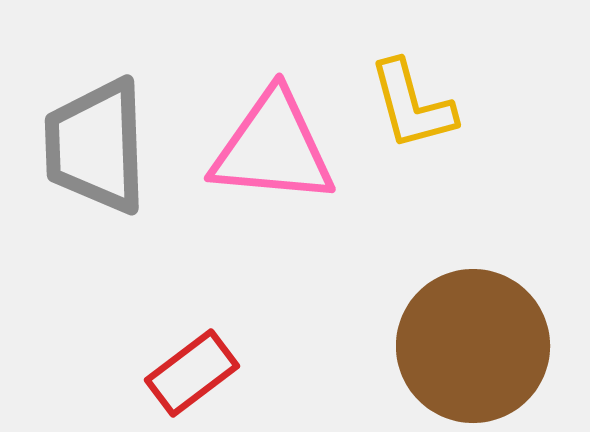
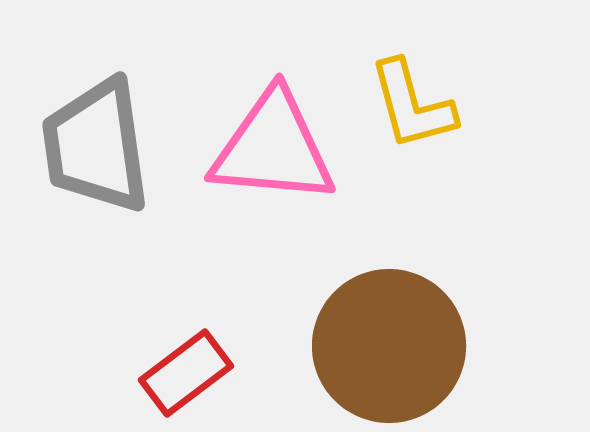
gray trapezoid: rotated 6 degrees counterclockwise
brown circle: moved 84 px left
red rectangle: moved 6 px left
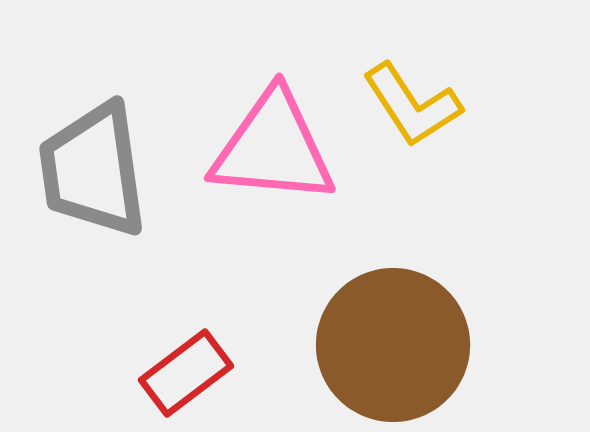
yellow L-shape: rotated 18 degrees counterclockwise
gray trapezoid: moved 3 px left, 24 px down
brown circle: moved 4 px right, 1 px up
